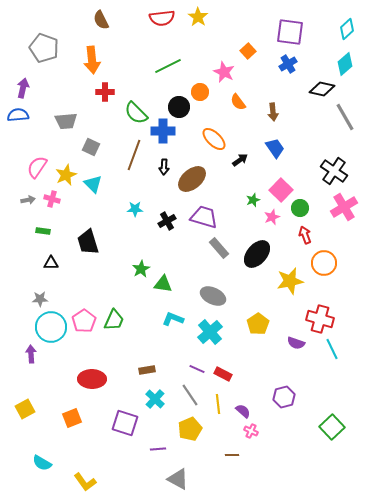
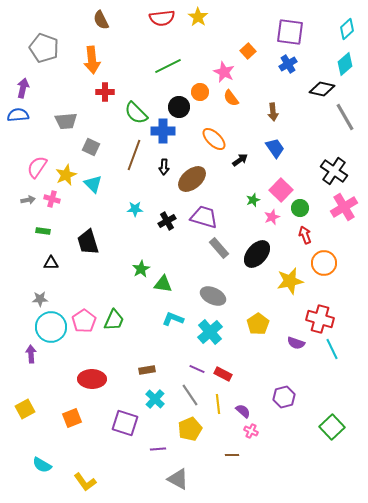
orange semicircle at (238, 102): moved 7 px left, 4 px up
cyan semicircle at (42, 463): moved 2 px down
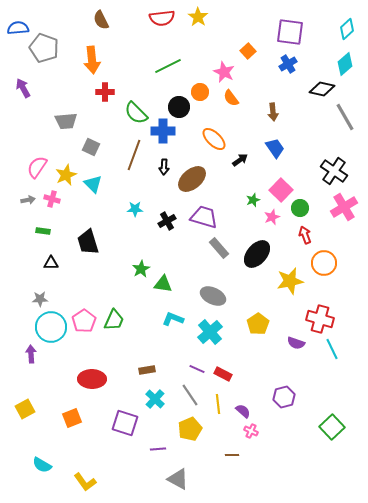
purple arrow at (23, 88): rotated 42 degrees counterclockwise
blue semicircle at (18, 115): moved 87 px up
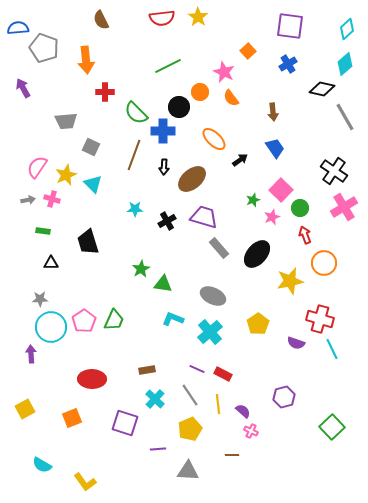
purple square at (290, 32): moved 6 px up
orange arrow at (92, 60): moved 6 px left
gray triangle at (178, 479): moved 10 px right, 8 px up; rotated 25 degrees counterclockwise
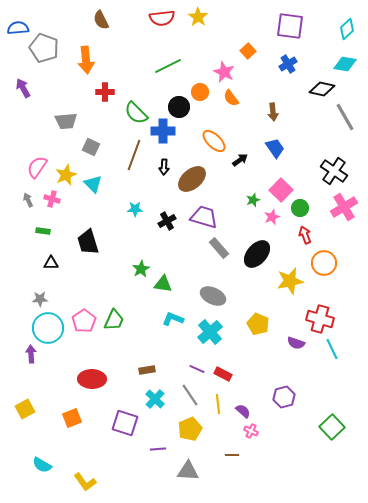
cyan diamond at (345, 64): rotated 50 degrees clockwise
orange ellipse at (214, 139): moved 2 px down
gray arrow at (28, 200): rotated 104 degrees counterclockwise
yellow pentagon at (258, 324): rotated 15 degrees counterclockwise
cyan circle at (51, 327): moved 3 px left, 1 px down
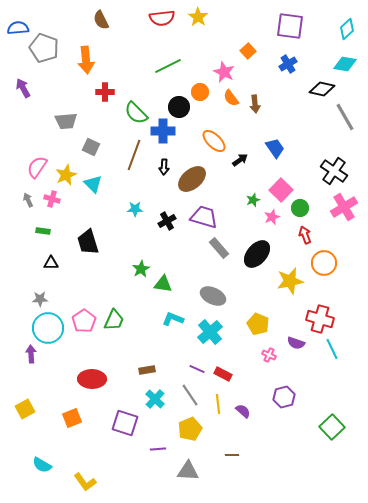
brown arrow at (273, 112): moved 18 px left, 8 px up
pink cross at (251, 431): moved 18 px right, 76 px up
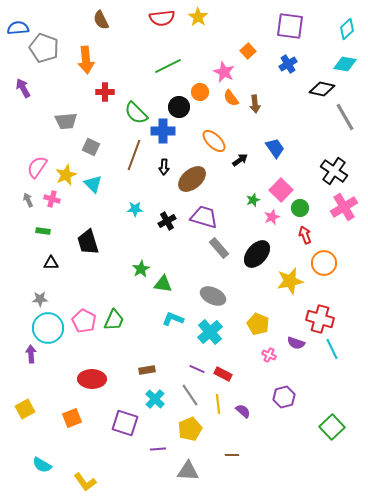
pink pentagon at (84, 321): rotated 10 degrees counterclockwise
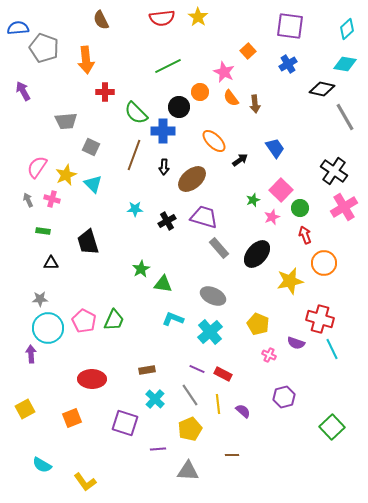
purple arrow at (23, 88): moved 3 px down
